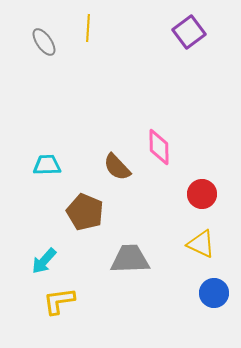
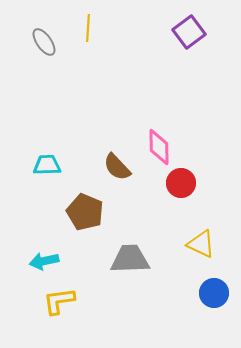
red circle: moved 21 px left, 11 px up
cyan arrow: rotated 36 degrees clockwise
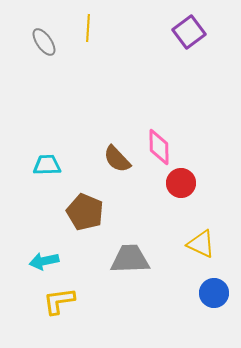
brown semicircle: moved 8 px up
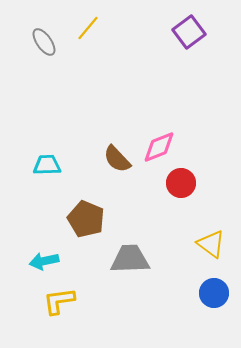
yellow line: rotated 36 degrees clockwise
pink diamond: rotated 69 degrees clockwise
brown pentagon: moved 1 px right, 7 px down
yellow triangle: moved 10 px right; rotated 12 degrees clockwise
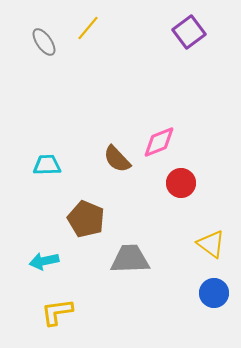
pink diamond: moved 5 px up
yellow L-shape: moved 2 px left, 11 px down
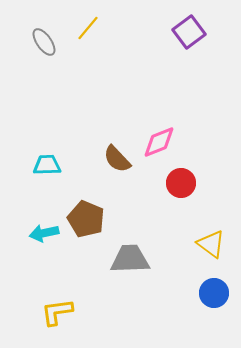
cyan arrow: moved 28 px up
